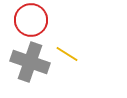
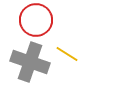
red circle: moved 5 px right
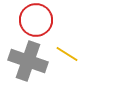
gray cross: moved 2 px left, 1 px up
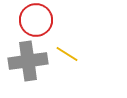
gray cross: rotated 27 degrees counterclockwise
